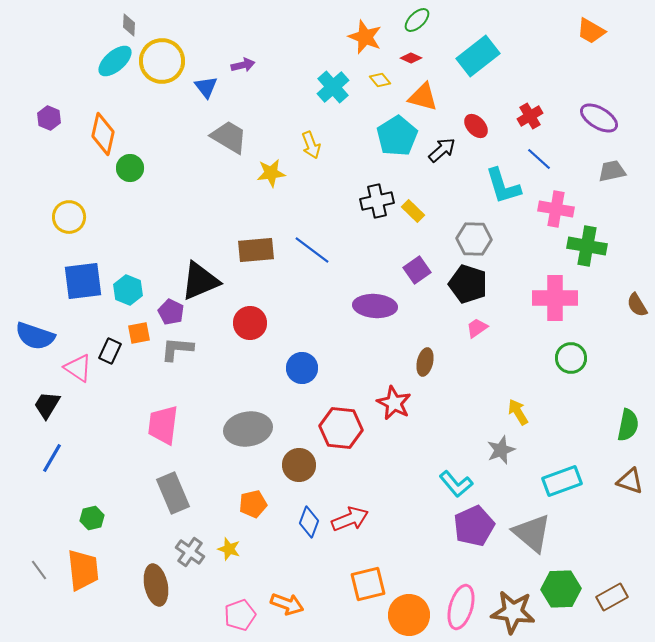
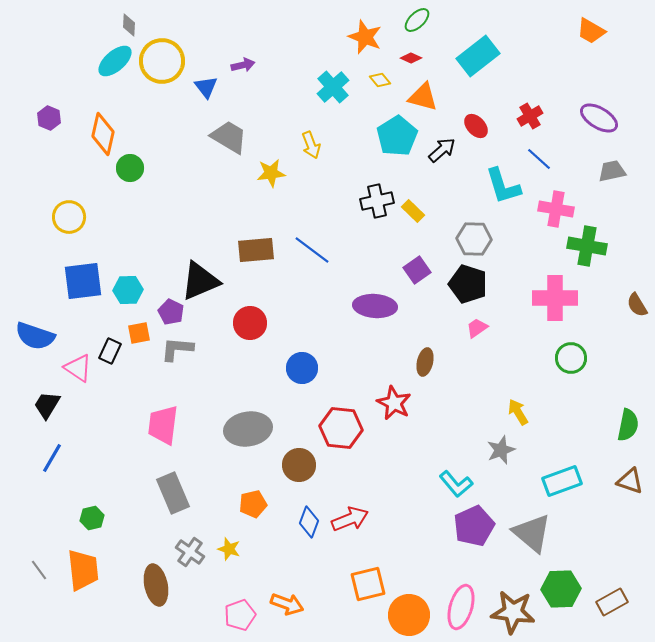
cyan hexagon at (128, 290): rotated 24 degrees counterclockwise
brown rectangle at (612, 597): moved 5 px down
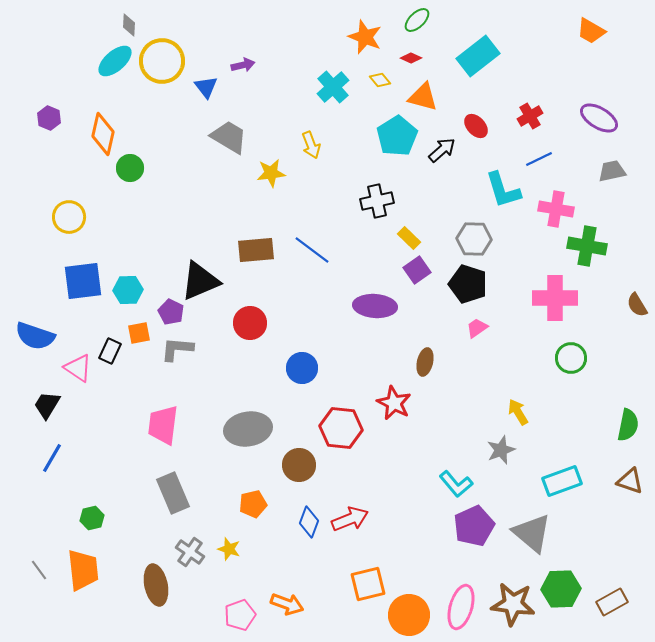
blue line at (539, 159): rotated 68 degrees counterclockwise
cyan L-shape at (503, 186): moved 4 px down
yellow rectangle at (413, 211): moved 4 px left, 27 px down
brown star at (513, 612): moved 8 px up
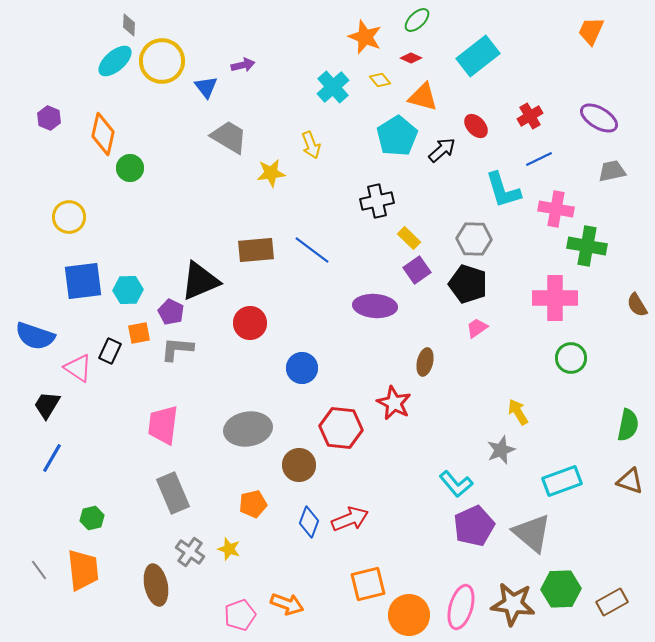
orange trapezoid at (591, 31): rotated 84 degrees clockwise
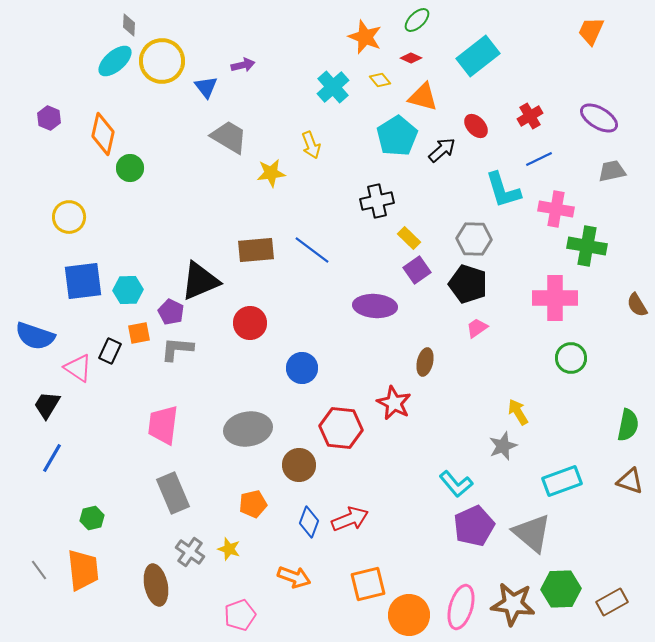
gray star at (501, 450): moved 2 px right, 4 px up
orange arrow at (287, 604): moved 7 px right, 27 px up
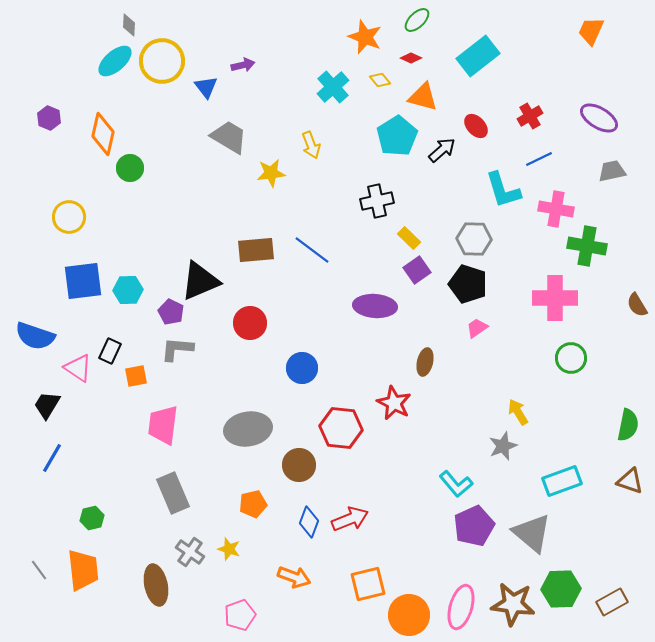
orange square at (139, 333): moved 3 px left, 43 px down
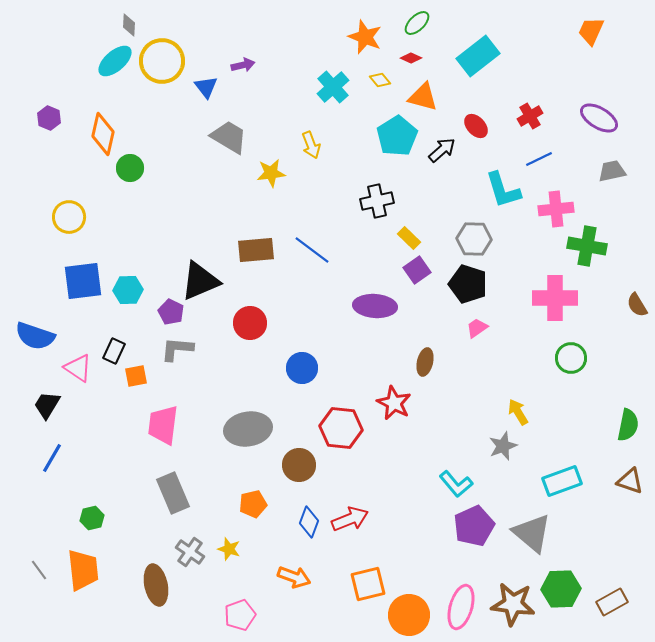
green ellipse at (417, 20): moved 3 px down
pink cross at (556, 209): rotated 16 degrees counterclockwise
black rectangle at (110, 351): moved 4 px right
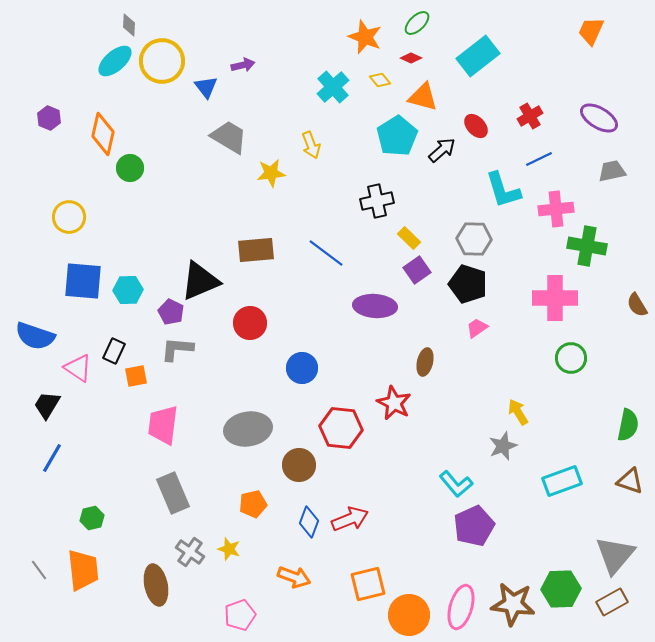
blue line at (312, 250): moved 14 px right, 3 px down
blue square at (83, 281): rotated 12 degrees clockwise
gray triangle at (532, 533): moved 83 px right, 22 px down; rotated 30 degrees clockwise
